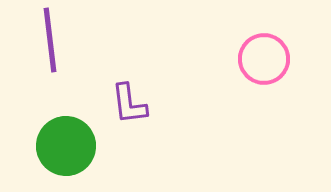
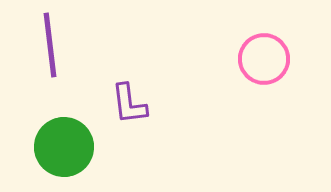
purple line: moved 5 px down
green circle: moved 2 px left, 1 px down
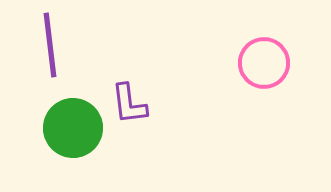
pink circle: moved 4 px down
green circle: moved 9 px right, 19 px up
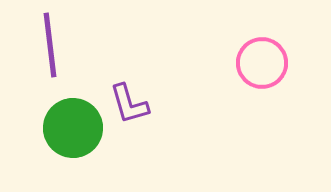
pink circle: moved 2 px left
purple L-shape: rotated 9 degrees counterclockwise
